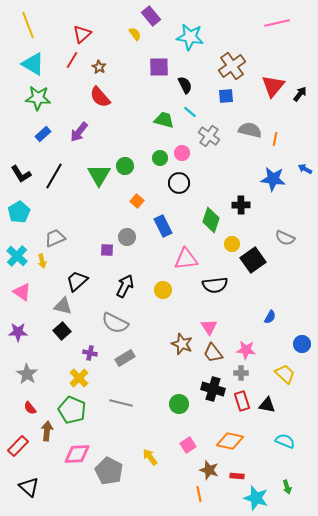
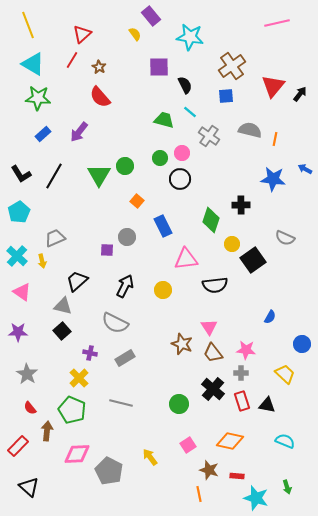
black circle at (179, 183): moved 1 px right, 4 px up
black cross at (213, 389): rotated 25 degrees clockwise
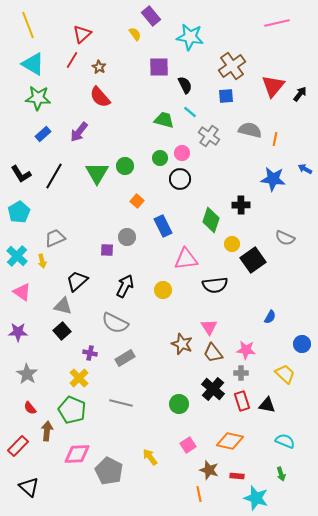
green triangle at (99, 175): moved 2 px left, 2 px up
green arrow at (287, 487): moved 6 px left, 13 px up
